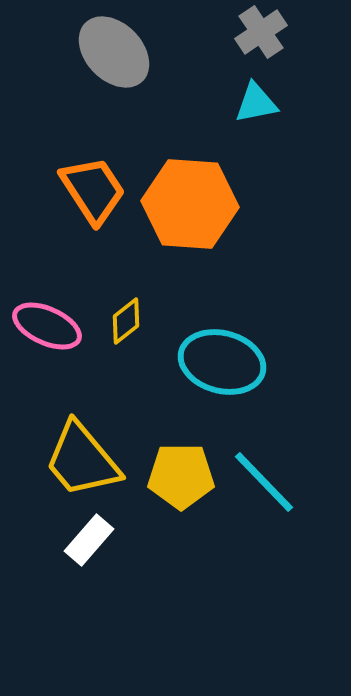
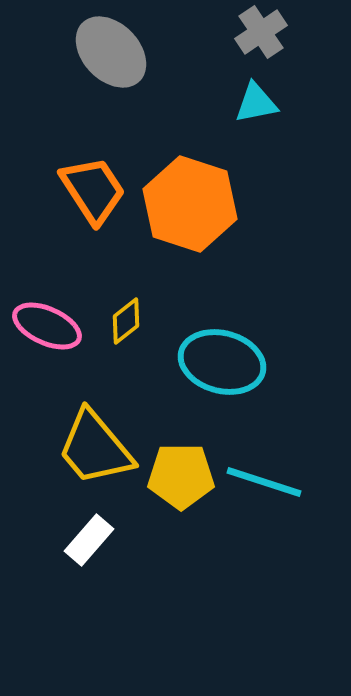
gray ellipse: moved 3 px left
orange hexagon: rotated 14 degrees clockwise
yellow trapezoid: moved 13 px right, 12 px up
cyan line: rotated 28 degrees counterclockwise
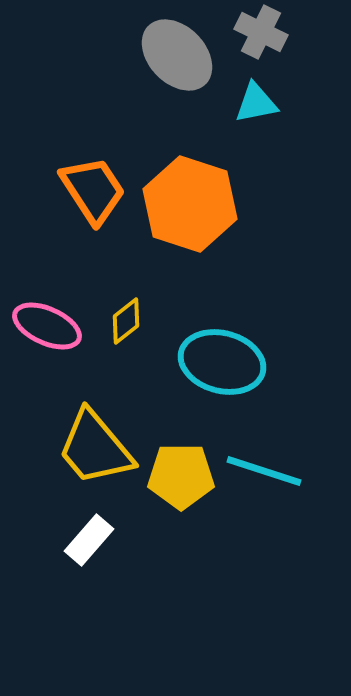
gray cross: rotated 30 degrees counterclockwise
gray ellipse: moved 66 px right, 3 px down
cyan line: moved 11 px up
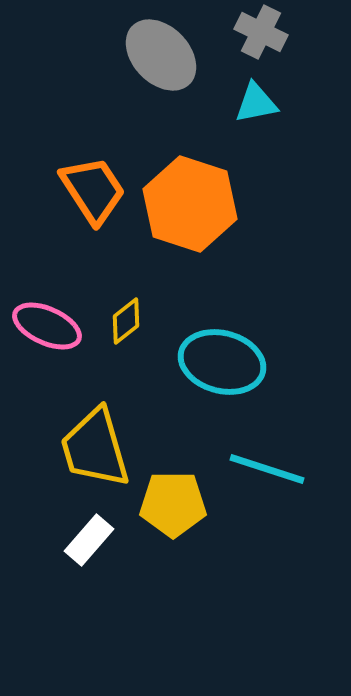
gray ellipse: moved 16 px left
yellow trapezoid: rotated 24 degrees clockwise
cyan line: moved 3 px right, 2 px up
yellow pentagon: moved 8 px left, 28 px down
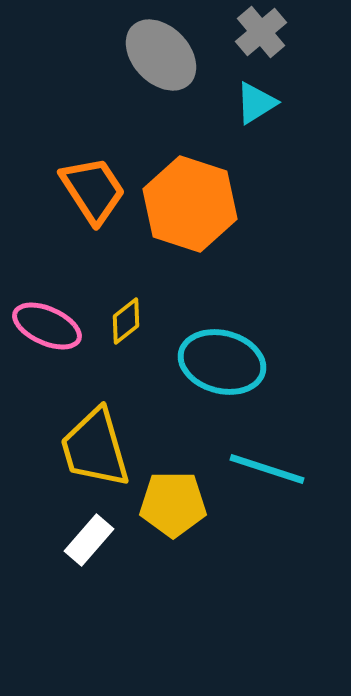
gray cross: rotated 24 degrees clockwise
cyan triangle: rotated 21 degrees counterclockwise
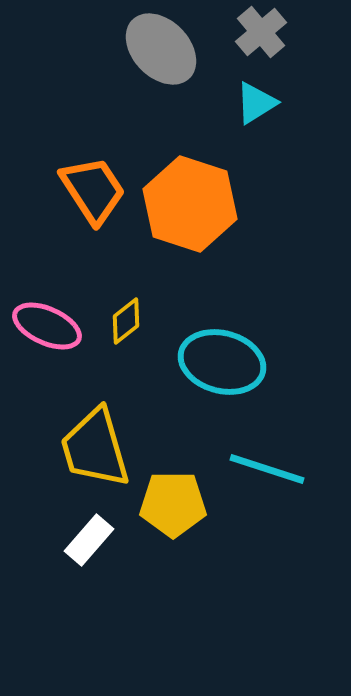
gray ellipse: moved 6 px up
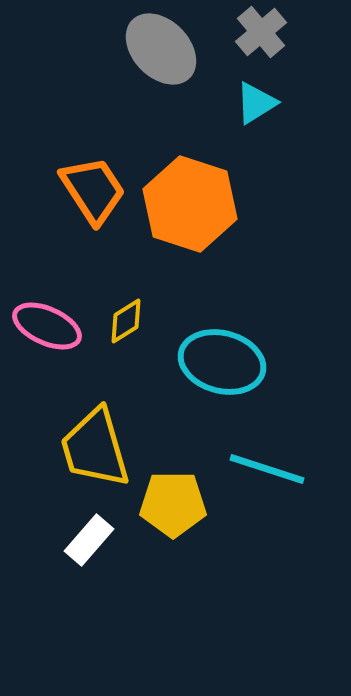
yellow diamond: rotated 6 degrees clockwise
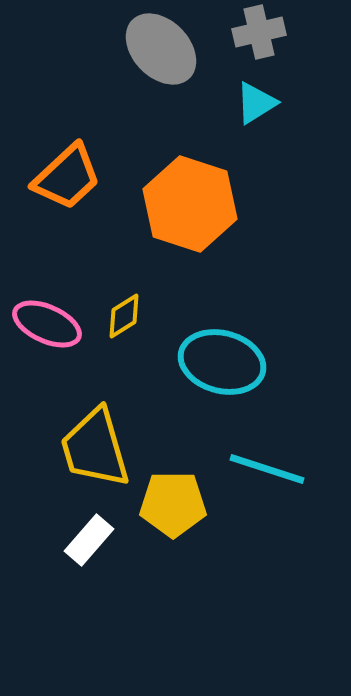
gray cross: moved 2 px left; rotated 27 degrees clockwise
orange trapezoid: moved 26 px left, 13 px up; rotated 80 degrees clockwise
yellow diamond: moved 2 px left, 5 px up
pink ellipse: moved 2 px up
